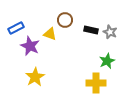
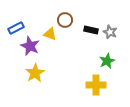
yellow star: moved 4 px up
yellow cross: moved 2 px down
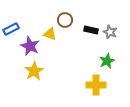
blue rectangle: moved 5 px left, 1 px down
yellow star: moved 1 px left, 2 px up
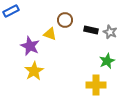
blue rectangle: moved 18 px up
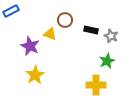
gray star: moved 1 px right, 4 px down
yellow star: moved 1 px right, 4 px down
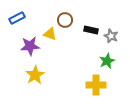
blue rectangle: moved 6 px right, 7 px down
purple star: rotated 30 degrees counterclockwise
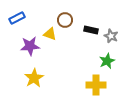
yellow star: moved 1 px left, 3 px down
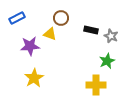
brown circle: moved 4 px left, 2 px up
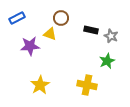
yellow star: moved 6 px right, 7 px down
yellow cross: moved 9 px left; rotated 12 degrees clockwise
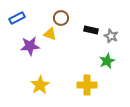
yellow cross: rotated 12 degrees counterclockwise
